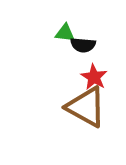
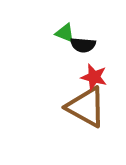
green triangle: rotated 15 degrees clockwise
red star: rotated 16 degrees counterclockwise
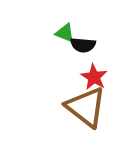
red star: rotated 16 degrees clockwise
brown triangle: rotated 9 degrees clockwise
